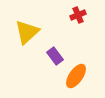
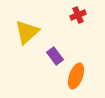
orange ellipse: rotated 15 degrees counterclockwise
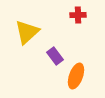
red cross: rotated 21 degrees clockwise
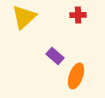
yellow triangle: moved 3 px left, 15 px up
purple rectangle: rotated 12 degrees counterclockwise
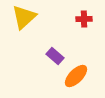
red cross: moved 6 px right, 4 px down
orange ellipse: rotated 25 degrees clockwise
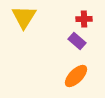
yellow triangle: rotated 16 degrees counterclockwise
purple rectangle: moved 22 px right, 15 px up
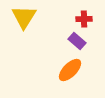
orange ellipse: moved 6 px left, 6 px up
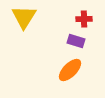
purple rectangle: moved 1 px left; rotated 24 degrees counterclockwise
